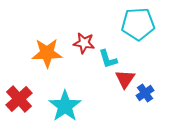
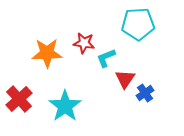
cyan L-shape: moved 2 px left, 1 px up; rotated 85 degrees clockwise
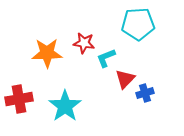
red triangle: rotated 10 degrees clockwise
blue cross: rotated 18 degrees clockwise
red cross: rotated 32 degrees clockwise
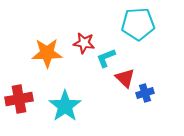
red triangle: moved 1 px up; rotated 30 degrees counterclockwise
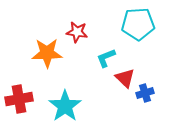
red star: moved 7 px left, 11 px up
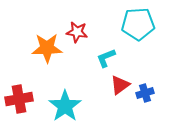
orange star: moved 5 px up
red triangle: moved 5 px left, 7 px down; rotated 40 degrees clockwise
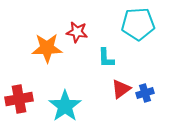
cyan L-shape: rotated 70 degrees counterclockwise
red triangle: moved 1 px right, 4 px down
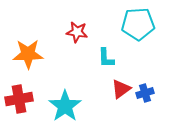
orange star: moved 19 px left, 6 px down
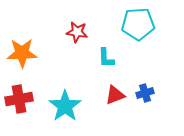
orange star: moved 6 px left, 1 px up
red triangle: moved 6 px left, 6 px down; rotated 15 degrees clockwise
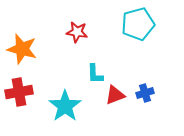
cyan pentagon: rotated 12 degrees counterclockwise
orange star: moved 4 px up; rotated 16 degrees clockwise
cyan L-shape: moved 11 px left, 16 px down
red cross: moved 7 px up
